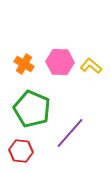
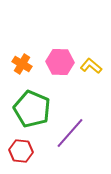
orange cross: moved 2 px left
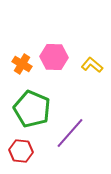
pink hexagon: moved 6 px left, 5 px up
yellow L-shape: moved 1 px right, 1 px up
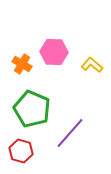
pink hexagon: moved 5 px up
red hexagon: rotated 10 degrees clockwise
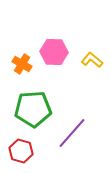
yellow L-shape: moved 5 px up
green pentagon: moved 1 px right; rotated 27 degrees counterclockwise
purple line: moved 2 px right
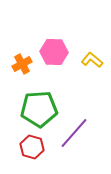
orange cross: rotated 30 degrees clockwise
green pentagon: moved 6 px right
purple line: moved 2 px right
red hexagon: moved 11 px right, 4 px up
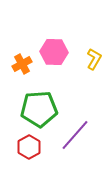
yellow L-shape: moved 2 px right, 1 px up; rotated 80 degrees clockwise
purple line: moved 1 px right, 2 px down
red hexagon: moved 3 px left; rotated 15 degrees clockwise
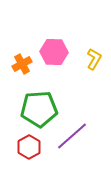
purple line: moved 3 px left, 1 px down; rotated 8 degrees clockwise
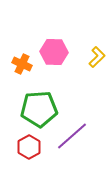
yellow L-shape: moved 3 px right, 2 px up; rotated 15 degrees clockwise
orange cross: rotated 36 degrees counterclockwise
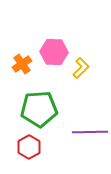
yellow L-shape: moved 16 px left, 11 px down
orange cross: rotated 30 degrees clockwise
purple line: moved 18 px right, 4 px up; rotated 40 degrees clockwise
